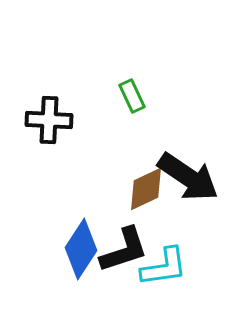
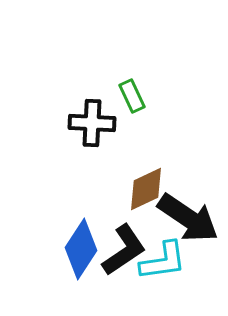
black cross: moved 43 px right, 3 px down
black arrow: moved 41 px down
black L-shape: rotated 16 degrees counterclockwise
cyan L-shape: moved 1 px left, 6 px up
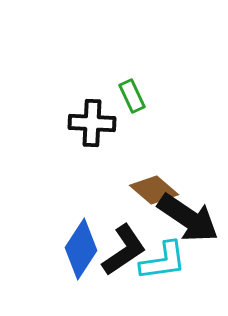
brown diamond: moved 8 px right, 1 px down; rotated 66 degrees clockwise
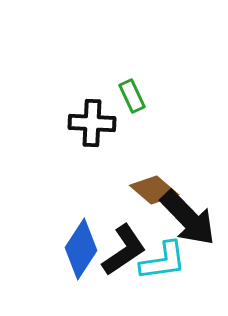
black arrow: rotated 12 degrees clockwise
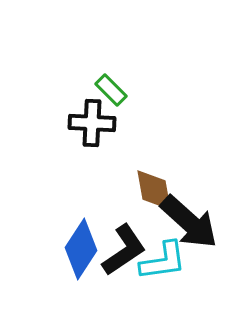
green rectangle: moved 21 px left, 6 px up; rotated 20 degrees counterclockwise
brown diamond: rotated 39 degrees clockwise
black arrow: moved 1 px right, 4 px down; rotated 4 degrees counterclockwise
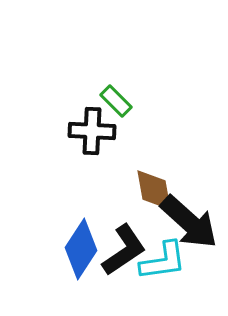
green rectangle: moved 5 px right, 11 px down
black cross: moved 8 px down
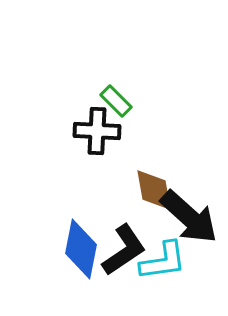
black cross: moved 5 px right
black arrow: moved 5 px up
blue diamond: rotated 22 degrees counterclockwise
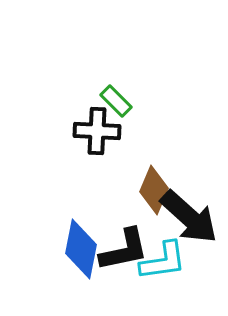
brown diamond: rotated 33 degrees clockwise
black L-shape: rotated 22 degrees clockwise
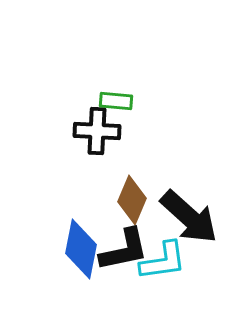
green rectangle: rotated 40 degrees counterclockwise
brown diamond: moved 22 px left, 10 px down
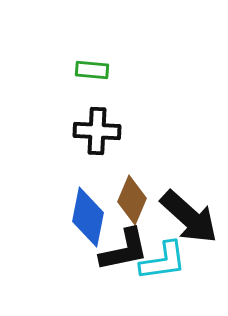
green rectangle: moved 24 px left, 31 px up
blue diamond: moved 7 px right, 32 px up
